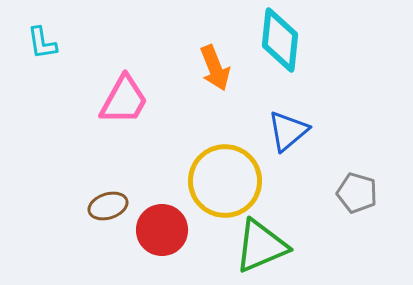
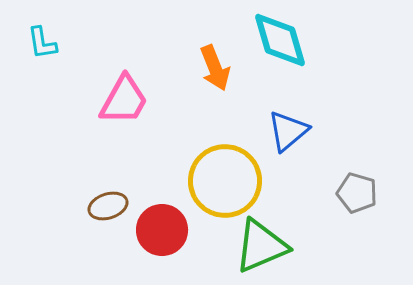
cyan diamond: rotated 22 degrees counterclockwise
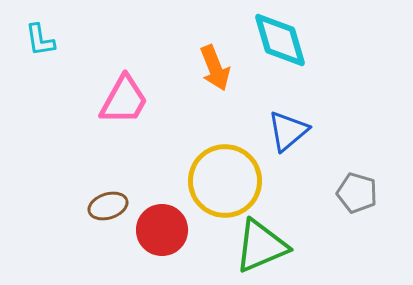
cyan L-shape: moved 2 px left, 3 px up
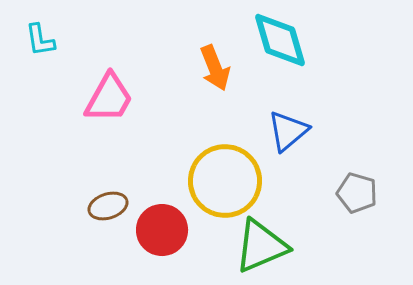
pink trapezoid: moved 15 px left, 2 px up
